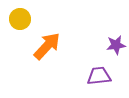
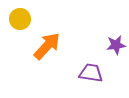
purple trapezoid: moved 8 px left, 3 px up; rotated 15 degrees clockwise
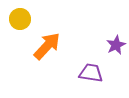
purple star: rotated 18 degrees counterclockwise
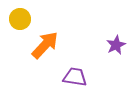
orange arrow: moved 2 px left, 1 px up
purple trapezoid: moved 16 px left, 4 px down
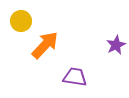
yellow circle: moved 1 px right, 2 px down
